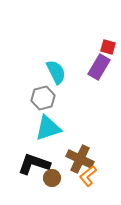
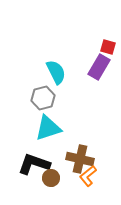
brown cross: rotated 12 degrees counterclockwise
brown circle: moved 1 px left
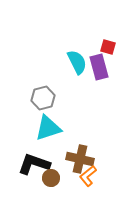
purple rectangle: rotated 45 degrees counterclockwise
cyan semicircle: moved 21 px right, 10 px up
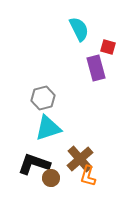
cyan semicircle: moved 2 px right, 33 px up
purple rectangle: moved 3 px left, 1 px down
brown cross: rotated 36 degrees clockwise
orange L-shape: rotated 35 degrees counterclockwise
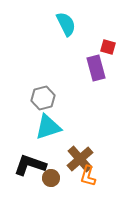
cyan semicircle: moved 13 px left, 5 px up
cyan triangle: moved 1 px up
black L-shape: moved 4 px left, 1 px down
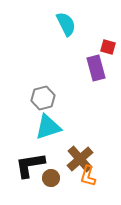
black L-shape: rotated 28 degrees counterclockwise
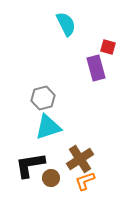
brown cross: rotated 8 degrees clockwise
orange L-shape: moved 3 px left, 5 px down; rotated 55 degrees clockwise
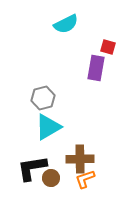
cyan semicircle: rotated 90 degrees clockwise
purple rectangle: rotated 25 degrees clockwise
cyan triangle: rotated 12 degrees counterclockwise
brown cross: rotated 32 degrees clockwise
black L-shape: moved 2 px right, 3 px down
orange L-shape: moved 2 px up
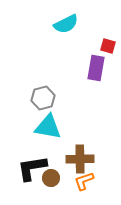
red square: moved 1 px up
cyan triangle: rotated 40 degrees clockwise
orange L-shape: moved 1 px left, 2 px down
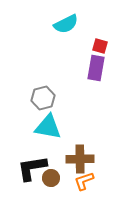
red square: moved 8 px left
